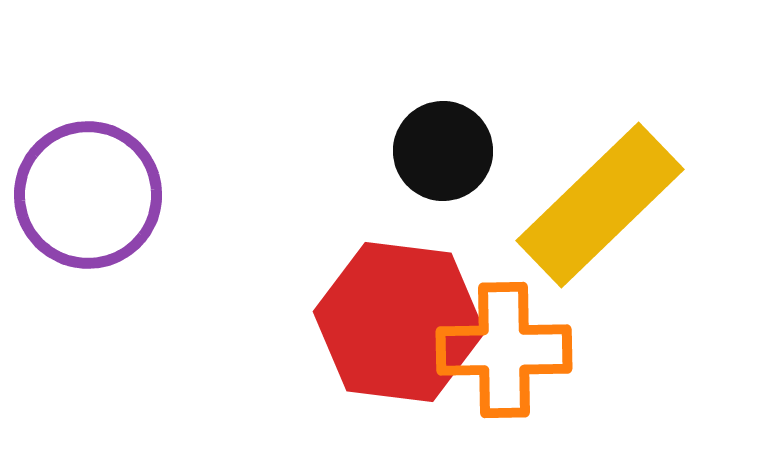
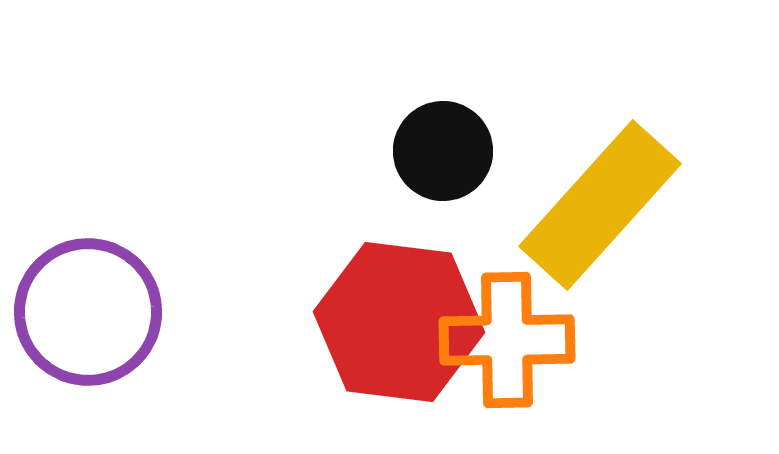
purple circle: moved 117 px down
yellow rectangle: rotated 4 degrees counterclockwise
orange cross: moved 3 px right, 10 px up
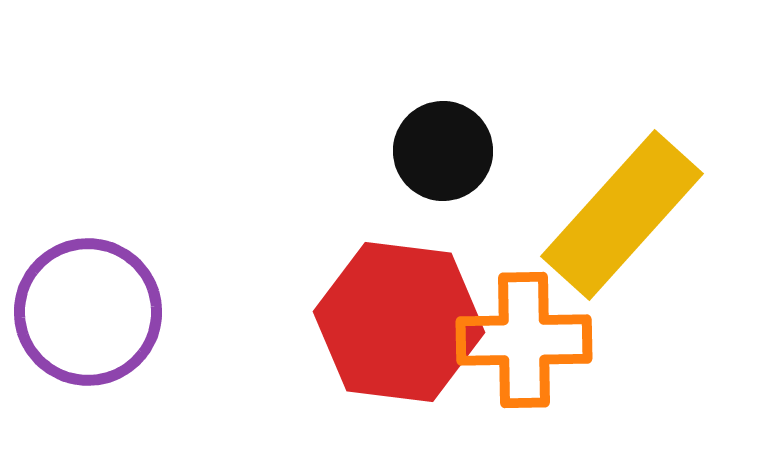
yellow rectangle: moved 22 px right, 10 px down
orange cross: moved 17 px right
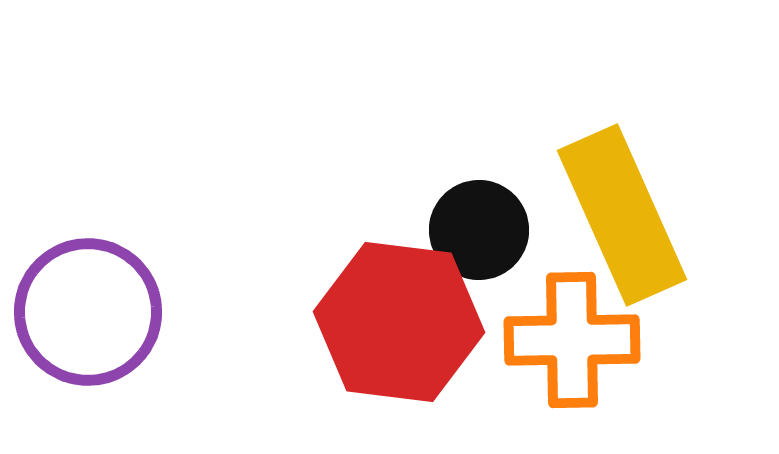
black circle: moved 36 px right, 79 px down
yellow rectangle: rotated 66 degrees counterclockwise
orange cross: moved 48 px right
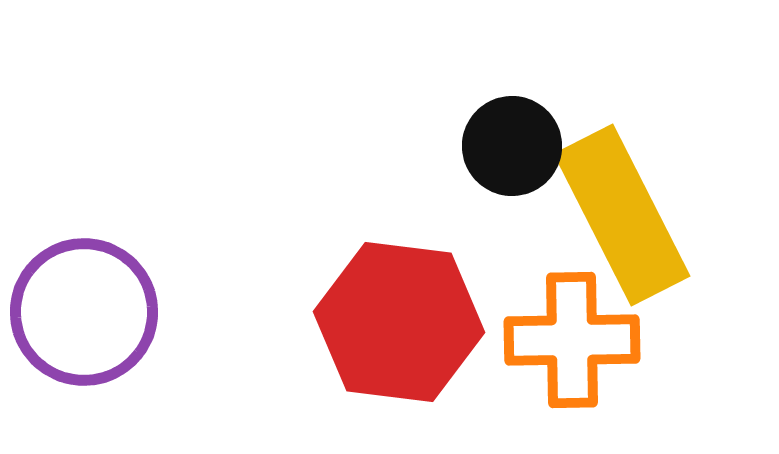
yellow rectangle: rotated 3 degrees counterclockwise
black circle: moved 33 px right, 84 px up
purple circle: moved 4 px left
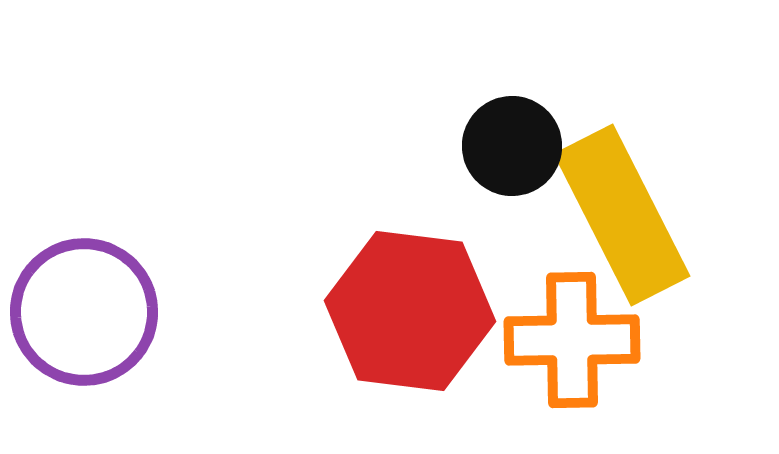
red hexagon: moved 11 px right, 11 px up
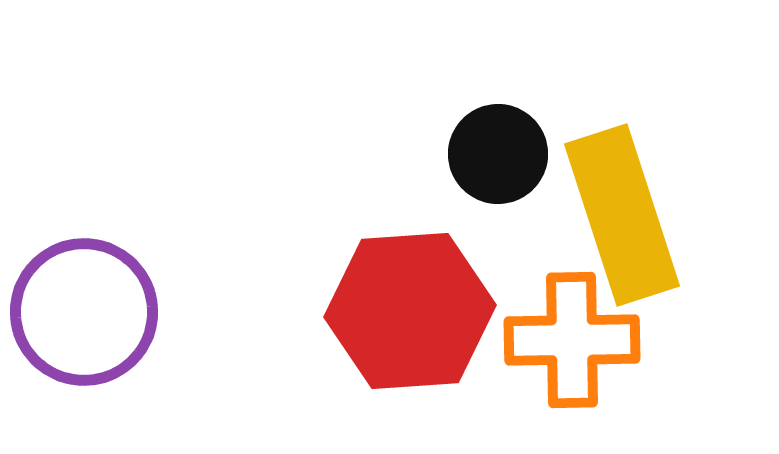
black circle: moved 14 px left, 8 px down
yellow rectangle: rotated 9 degrees clockwise
red hexagon: rotated 11 degrees counterclockwise
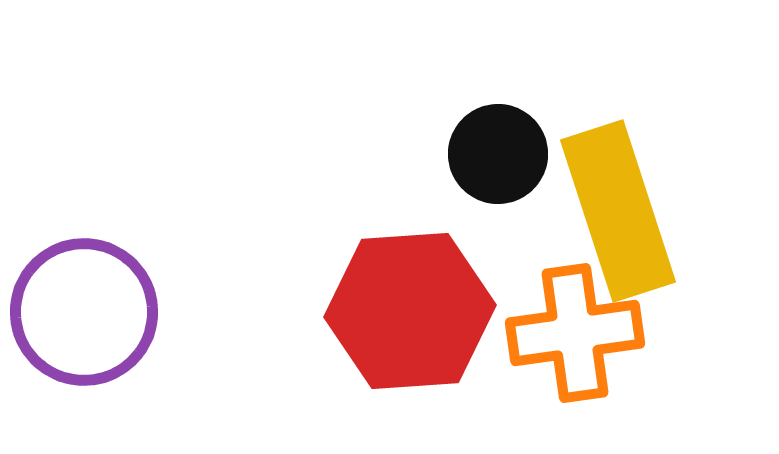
yellow rectangle: moved 4 px left, 4 px up
orange cross: moved 3 px right, 7 px up; rotated 7 degrees counterclockwise
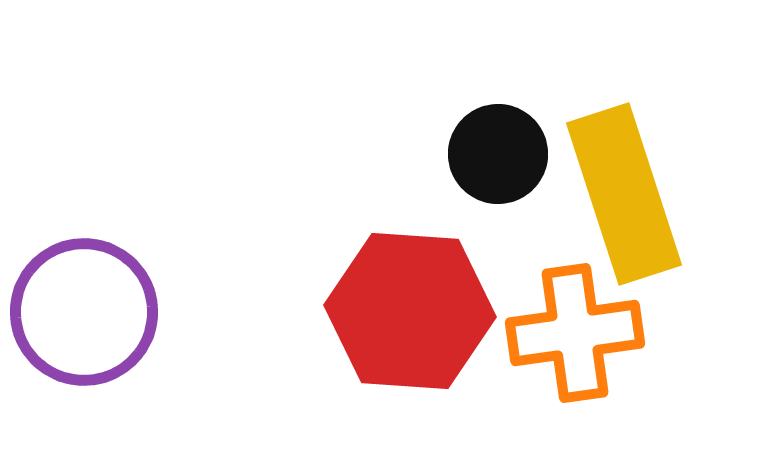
yellow rectangle: moved 6 px right, 17 px up
red hexagon: rotated 8 degrees clockwise
